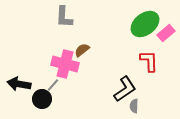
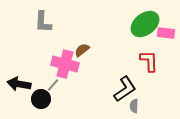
gray L-shape: moved 21 px left, 5 px down
pink rectangle: rotated 48 degrees clockwise
black circle: moved 1 px left
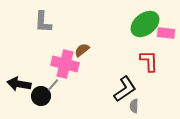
black circle: moved 3 px up
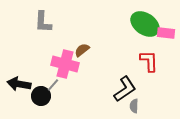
green ellipse: rotated 72 degrees clockwise
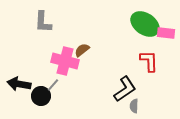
pink cross: moved 3 px up
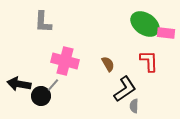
brown semicircle: moved 26 px right, 14 px down; rotated 98 degrees clockwise
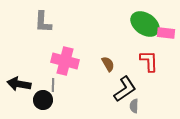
gray line: rotated 40 degrees counterclockwise
black circle: moved 2 px right, 4 px down
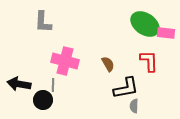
black L-shape: moved 1 px right, 1 px up; rotated 24 degrees clockwise
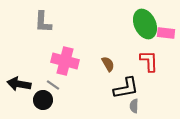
green ellipse: rotated 32 degrees clockwise
gray line: rotated 56 degrees counterclockwise
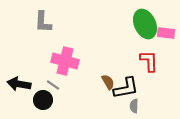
brown semicircle: moved 18 px down
